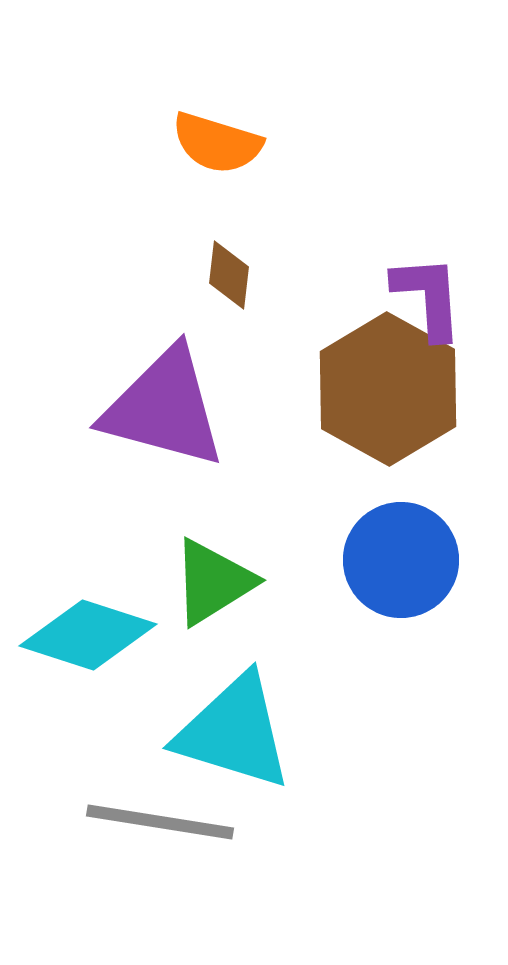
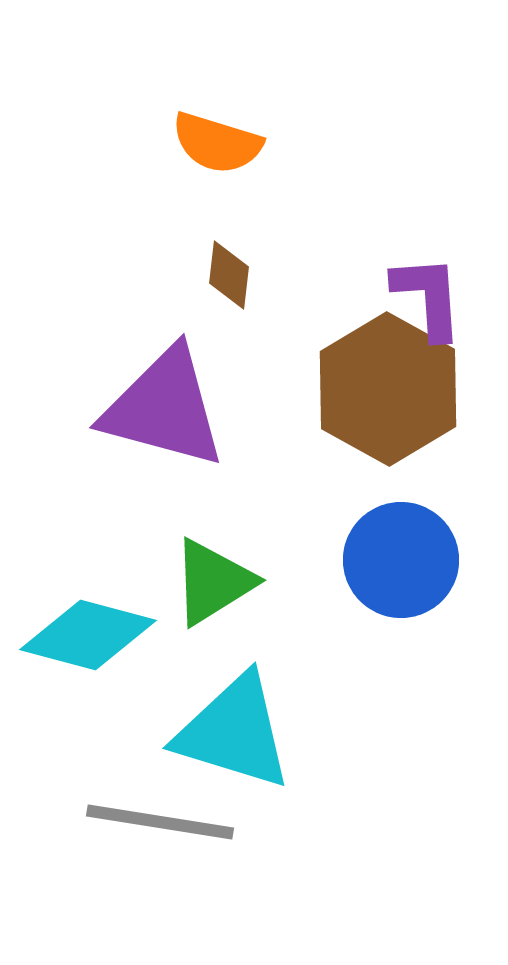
cyan diamond: rotated 3 degrees counterclockwise
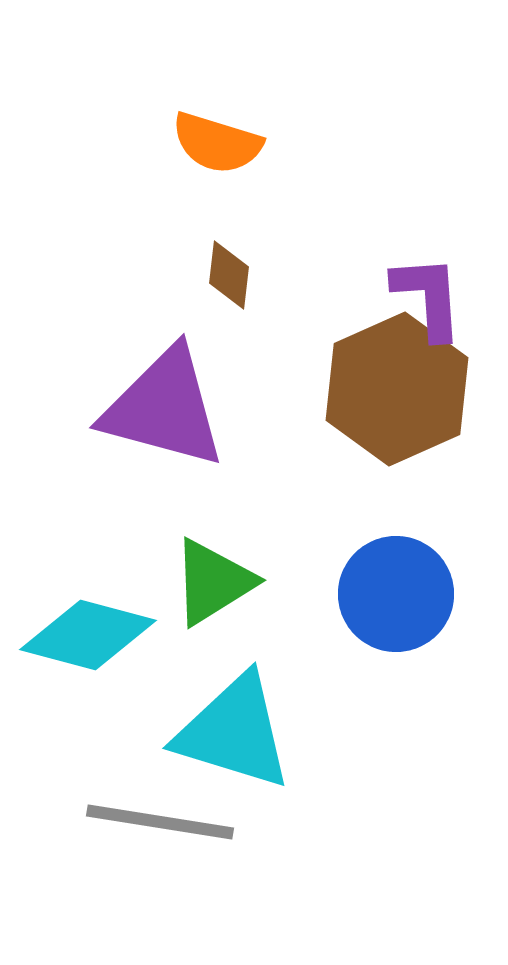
brown hexagon: moved 9 px right; rotated 7 degrees clockwise
blue circle: moved 5 px left, 34 px down
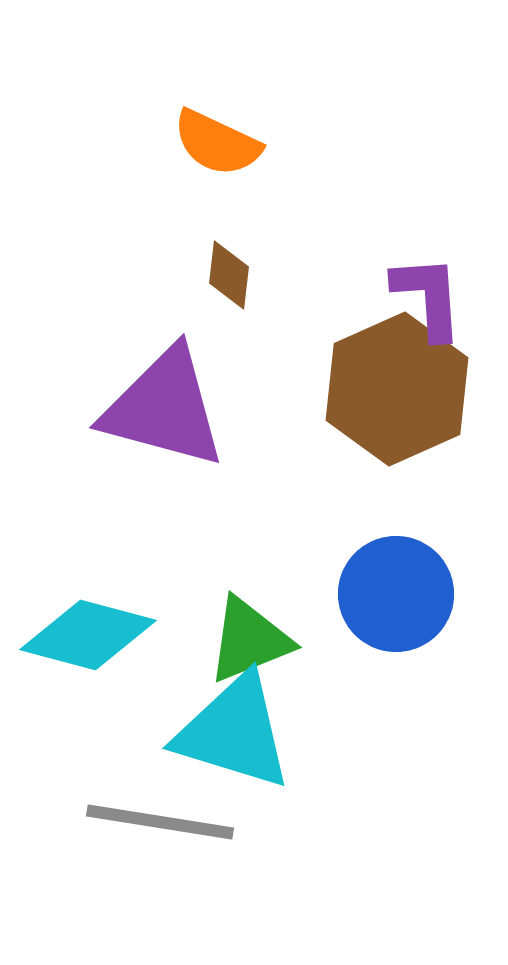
orange semicircle: rotated 8 degrees clockwise
green triangle: moved 36 px right, 58 px down; rotated 10 degrees clockwise
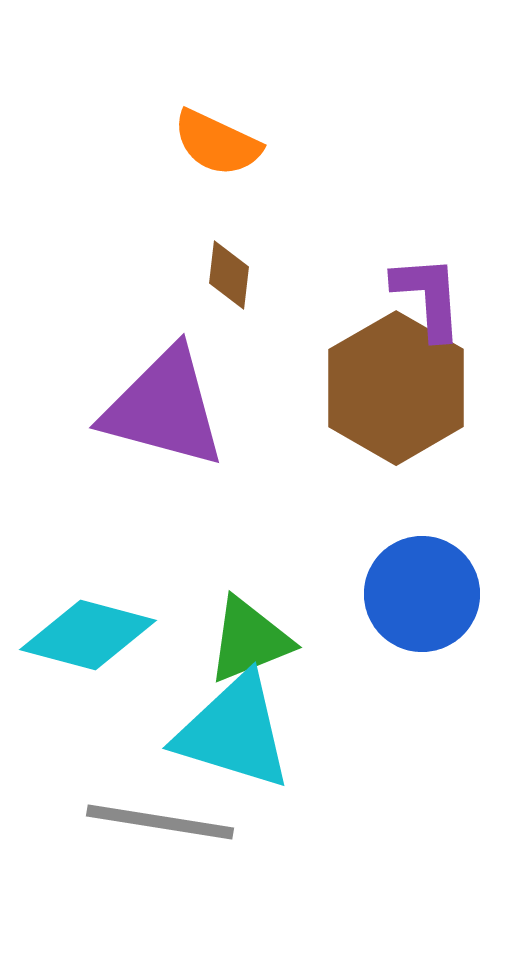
brown hexagon: moved 1 px left, 1 px up; rotated 6 degrees counterclockwise
blue circle: moved 26 px right
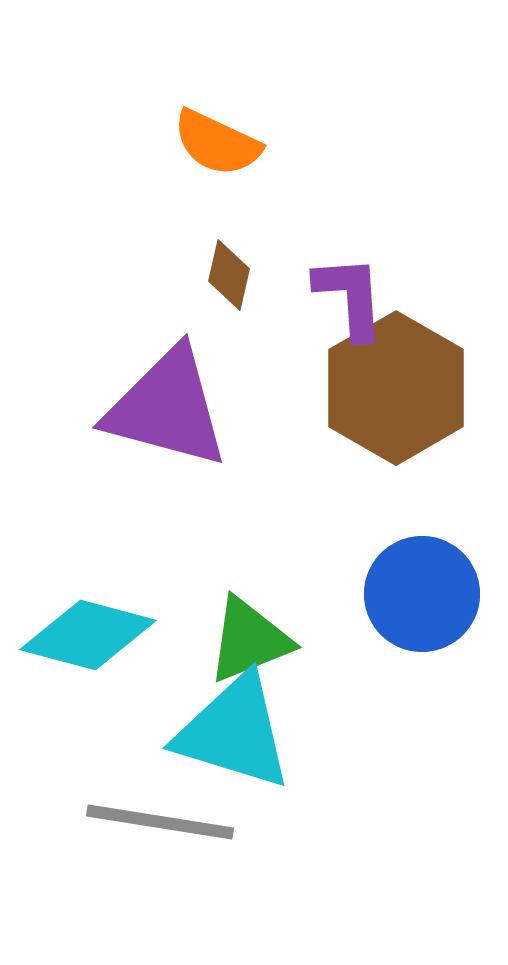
brown diamond: rotated 6 degrees clockwise
purple L-shape: moved 78 px left
purple triangle: moved 3 px right
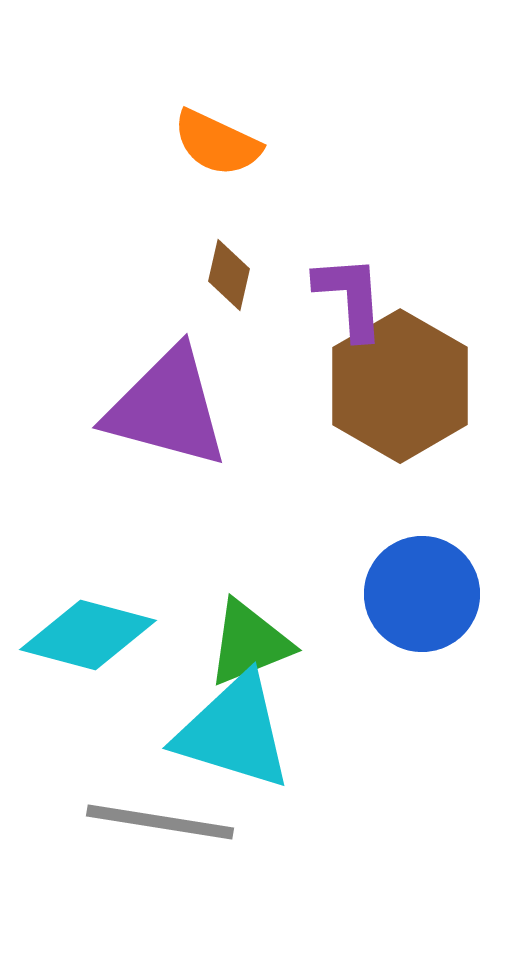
brown hexagon: moved 4 px right, 2 px up
green triangle: moved 3 px down
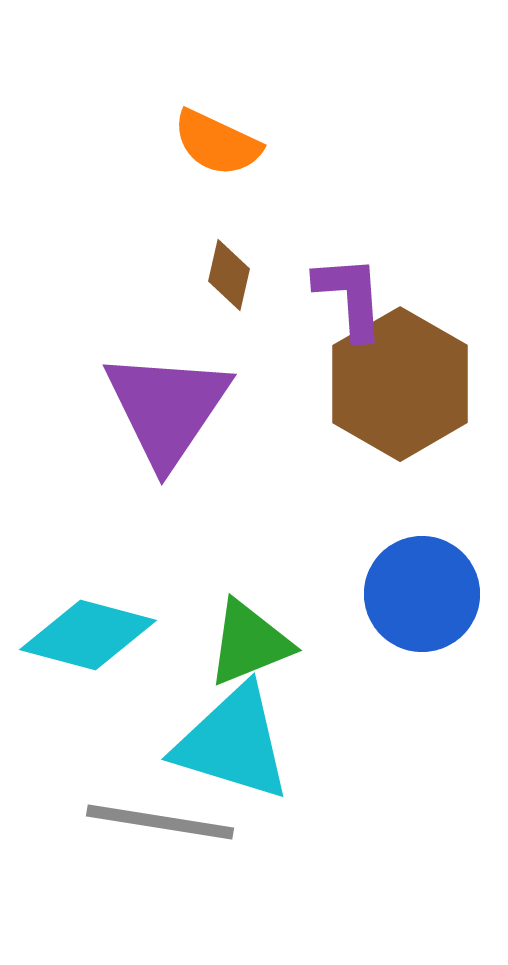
brown hexagon: moved 2 px up
purple triangle: rotated 49 degrees clockwise
cyan triangle: moved 1 px left, 11 px down
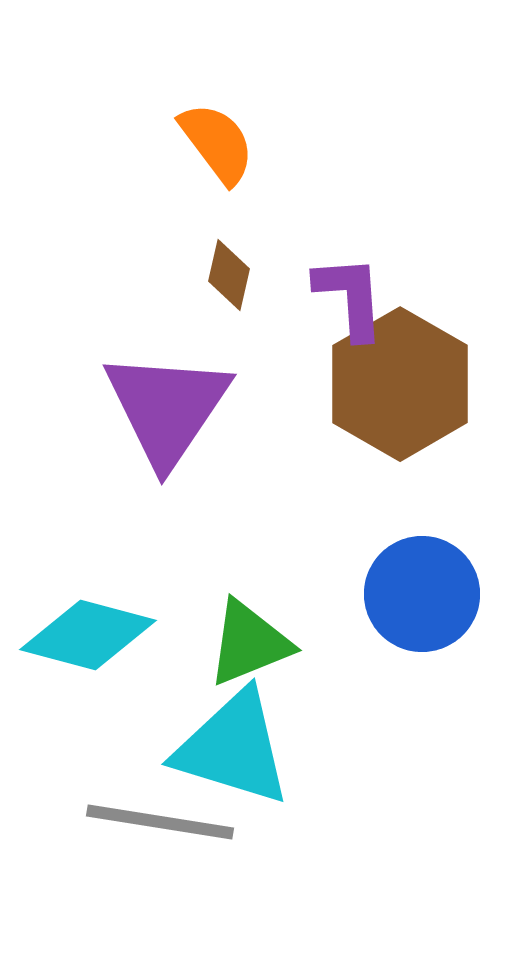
orange semicircle: rotated 152 degrees counterclockwise
cyan triangle: moved 5 px down
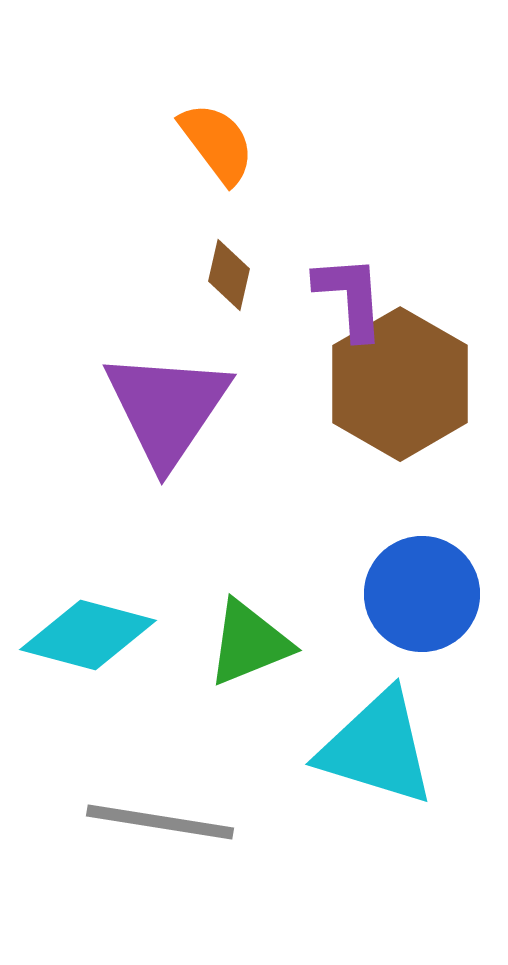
cyan triangle: moved 144 px right
